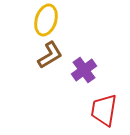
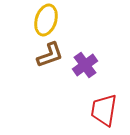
brown L-shape: rotated 12 degrees clockwise
purple cross: moved 1 px right, 5 px up
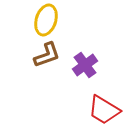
brown L-shape: moved 3 px left
red trapezoid: rotated 68 degrees counterclockwise
